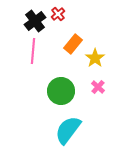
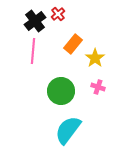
pink cross: rotated 24 degrees counterclockwise
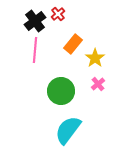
pink line: moved 2 px right, 1 px up
pink cross: moved 3 px up; rotated 32 degrees clockwise
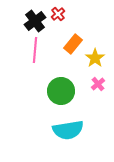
cyan semicircle: rotated 136 degrees counterclockwise
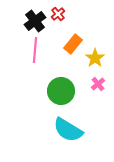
cyan semicircle: rotated 40 degrees clockwise
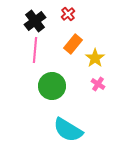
red cross: moved 10 px right
pink cross: rotated 16 degrees counterclockwise
green circle: moved 9 px left, 5 px up
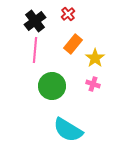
pink cross: moved 5 px left; rotated 16 degrees counterclockwise
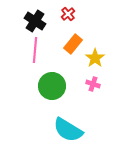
black cross: rotated 20 degrees counterclockwise
